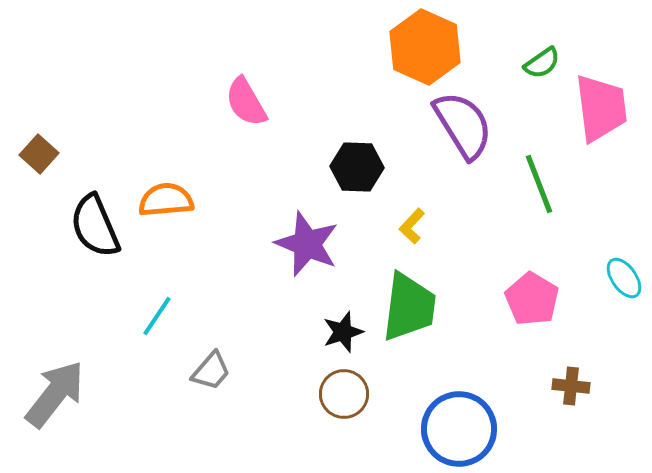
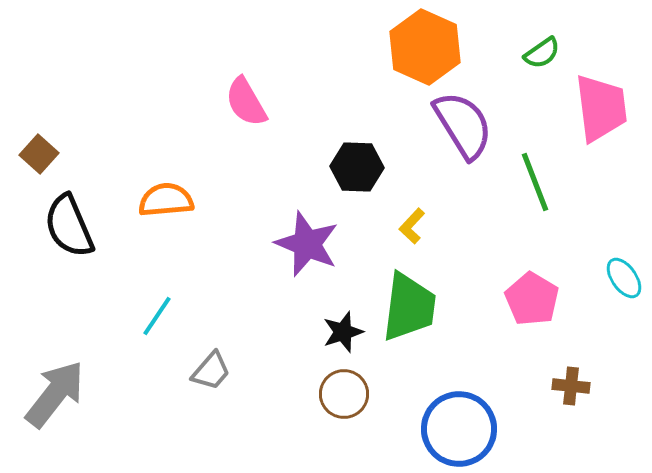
green semicircle: moved 10 px up
green line: moved 4 px left, 2 px up
black semicircle: moved 26 px left
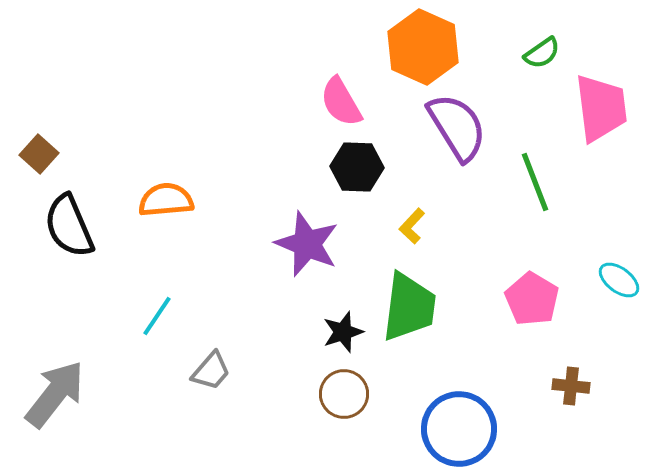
orange hexagon: moved 2 px left
pink semicircle: moved 95 px right
purple semicircle: moved 6 px left, 2 px down
cyan ellipse: moved 5 px left, 2 px down; rotated 18 degrees counterclockwise
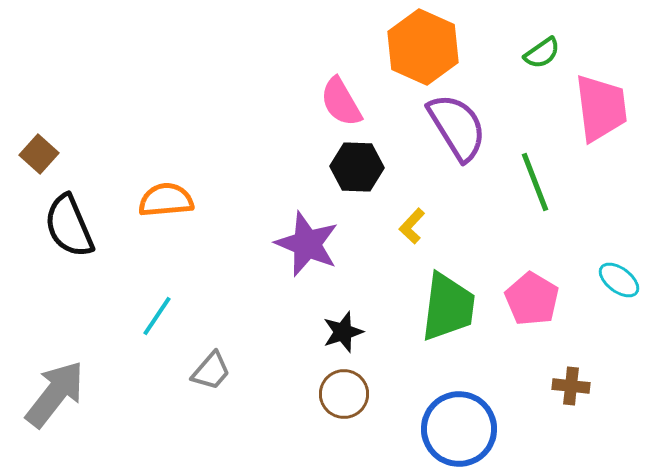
green trapezoid: moved 39 px right
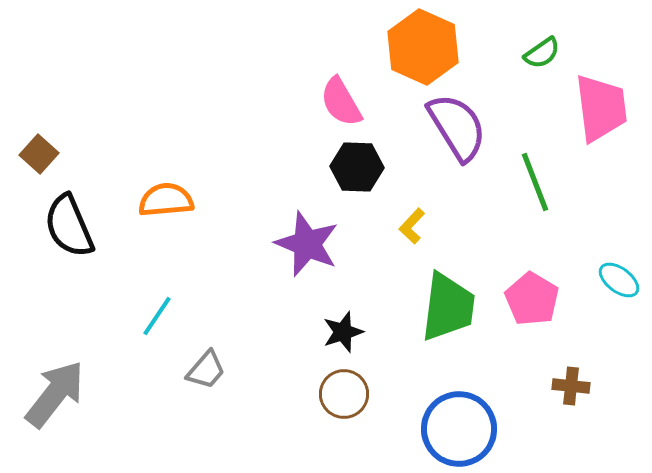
gray trapezoid: moved 5 px left, 1 px up
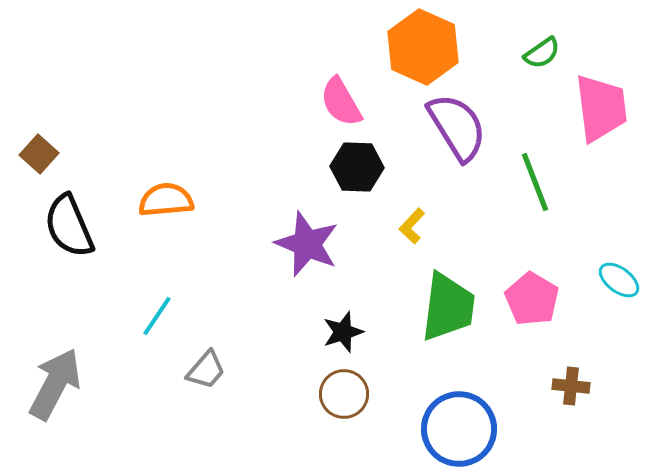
gray arrow: moved 10 px up; rotated 10 degrees counterclockwise
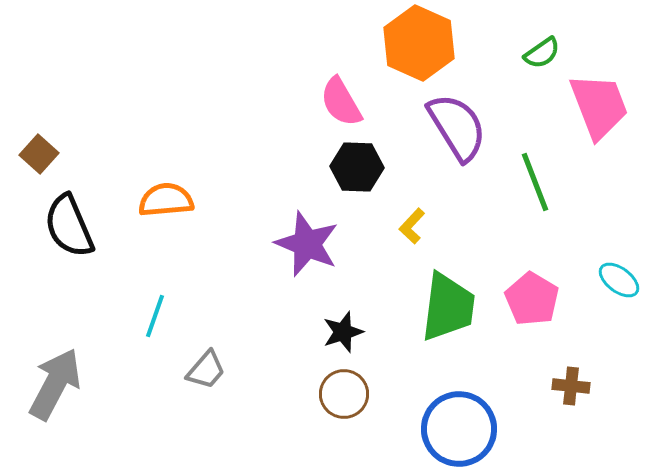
orange hexagon: moved 4 px left, 4 px up
pink trapezoid: moved 2 px left, 2 px up; rotated 14 degrees counterclockwise
cyan line: moved 2 px left; rotated 15 degrees counterclockwise
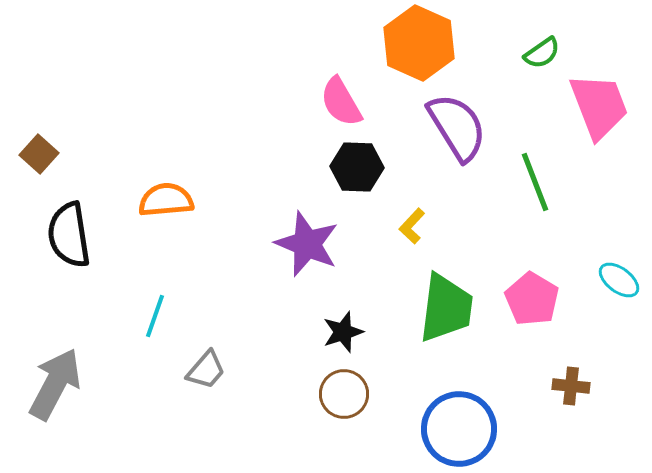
black semicircle: moved 9 px down; rotated 14 degrees clockwise
green trapezoid: moved 2 px left, 1 px down
